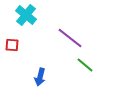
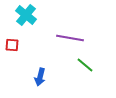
purple line: rotated 28 degrees counterclockwise
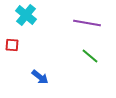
purple line: moved 17 px right, 15 px up
green line: moved 5 px right, 9 px up
blue arrow: rotated 66 degrees counterclockwise
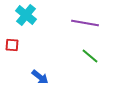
purple line: moved 2 px left
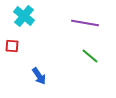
cyan cross: moved 2 px left, 1 px down
red square: moved 1 px down
blue arrow: moved 1 px left, 1 px up; rotated 18 degrees clockwise
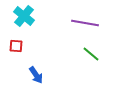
red square: moved 4 px right
green line: moved 1 px right, 2 px up
blue arrow: moved 3 px left, 1 px up
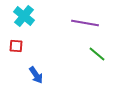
green line: moved 6 px right
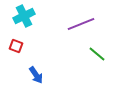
cyan cross: rotated 25 degrees clockwise
purple line: moved 4 px left, 1 px down; rotated 32 degrees counterclockwise
red square: rotated 16 degrees clockwise
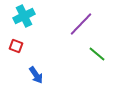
purple line: rotated 24 degrees counterclockwise
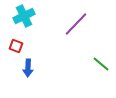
purple line: moved 5 px left
green line: moved 4 px right, 10 px down
blue arrow: moved 8 px left, 7 px up; rotated 36 degrees clockwise
